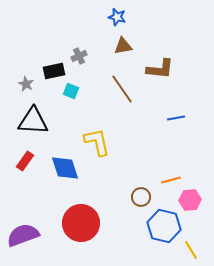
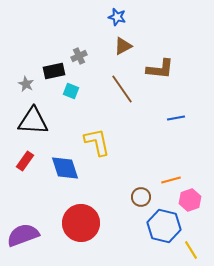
brown triangle: rotated 18 degrees counterclockwise
pink hexagon: rotated 15 degrees counterclockwise
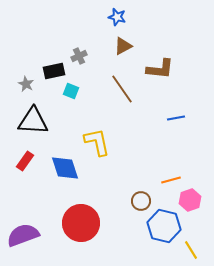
brown circle: moved 4 px down
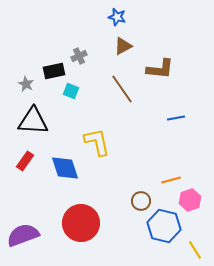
yellow line: moved 4 px right
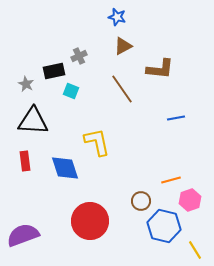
red rectangle: rotated 42 degrees counterclockwise
red circle: moved 9 px right, 2 px up
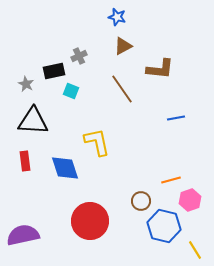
purple semicircle: rotated 8 degrees clockwise
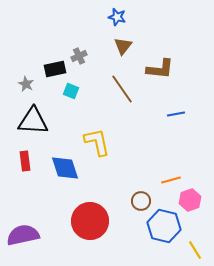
brown triangle: rotated 24 degrees counterclockwise
black rectangle: moved 1 px right, 2 px up
blue line: moved 4 px up
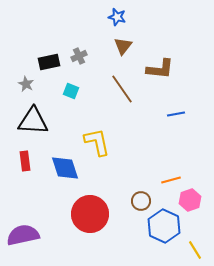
black rectangle: moved 6 px left, 7 px up
red circle: moved 7 px up
blue hexagon: rotated 12 degrees clockwise
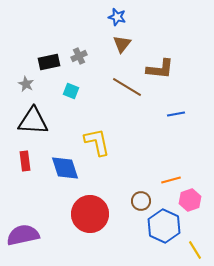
brown triangle: moved 1 px left, 2 px up
brown line: moved 5 px right, 2 px up; rotated 24 degrees counterclockwise
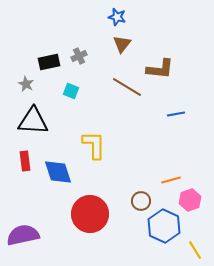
yellow L-shape: moved 3 px left, 3 px down; rotated 12 degrees clockwise
blue diamond: moved 7 px left, 4 px down
